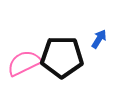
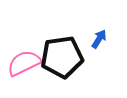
black pentagon: rotated 9 degrees counterclockwise
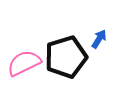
black pentagon: moved 4 px right; rotated 9 degrees counterclockwise
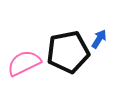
black pentagon: moved 2 px right, 5 px up; rotated 6 degrees clockwise
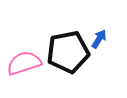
pink semicircle: rotated 8 degrees clockwise
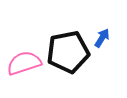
blue arrow: moved 3 px right, 1 px up
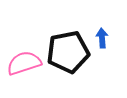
blue arrow: rotated 36 degrees counterclockwise
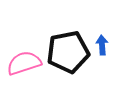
blue arrow: moved 7 px down
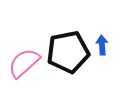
pink semicircle: rotated 24 degrees counterclockwise
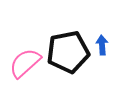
pink semicircle: moved 1 px right
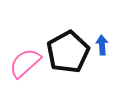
black pentagon: rotated 18 degrees counterclockwise
